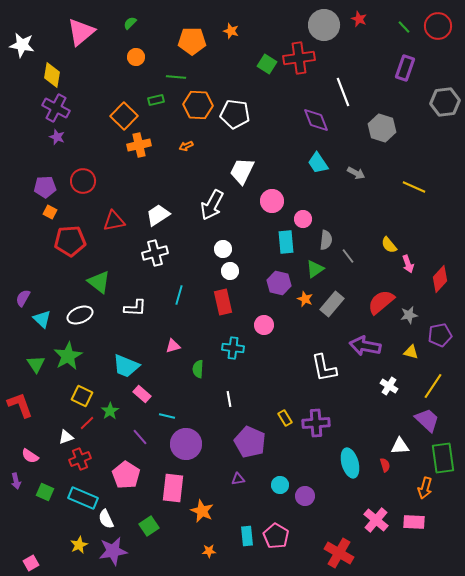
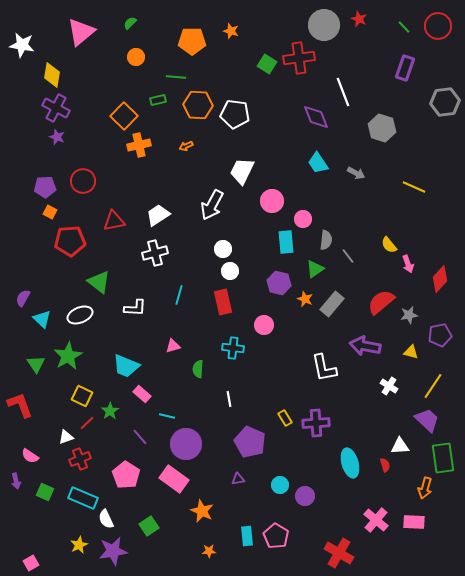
green rectangle at (156, 100): moved 2 px right
purple diamond at (316, 120): moved 3 px up
pink rectangle at (173, 488): moved 1 px right, 9 px up; rotated 60 degrees counterclockwise
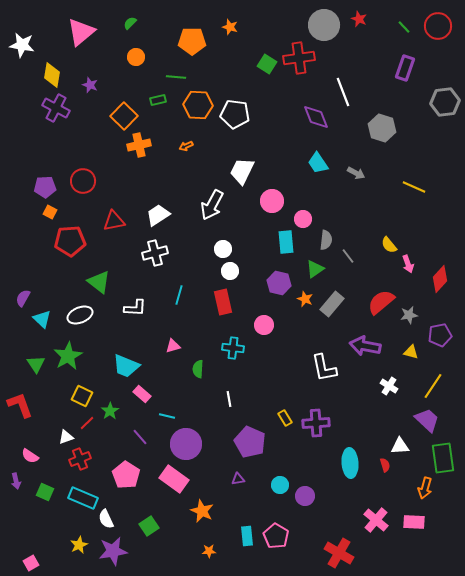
orange star at (231, 31): moved 1 px left, 4 px up
purple star at (57, 137): moved 33 px right, 52 px up
cyan ellipse at (350, 463): rotated 12 degrees clockwise
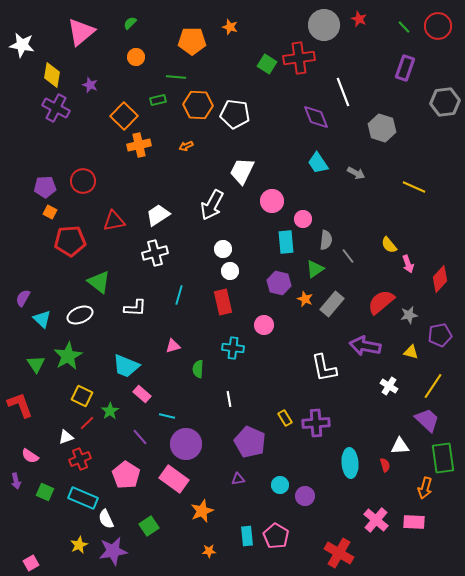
orange star at (202, 511): rotated 25 degrees clockwise
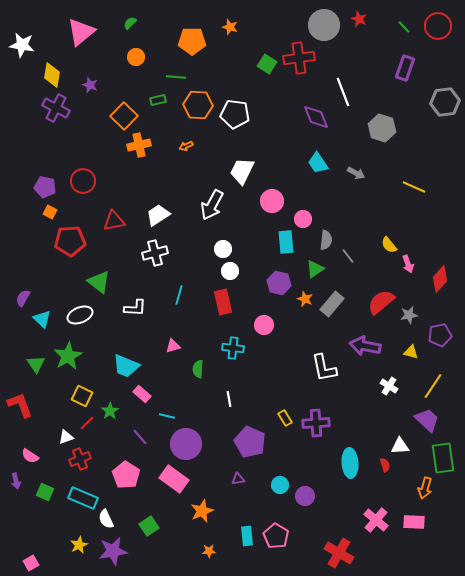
purple pentagon at (45, 187): rotated 15 degrees clockwise
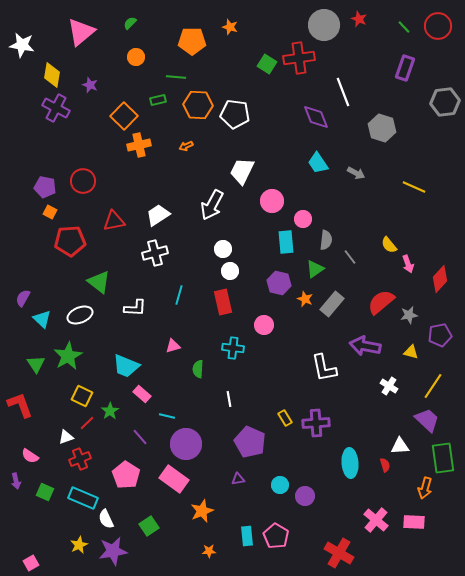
gray line at (348, 256): moved 2 px right, 1 px down
